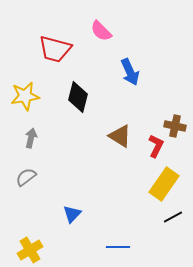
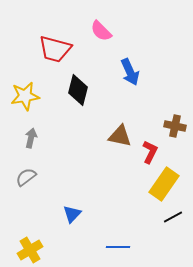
black diamond: moved 7 px up
brown triangle: rotated 20 degrees counterclockwise
red L-shape: moved 6 px left, 6 px down
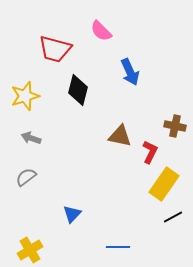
yellow star: rotated 8 degrees counterclockwise
gray arrow: rotated 84 degrees counterclockwise
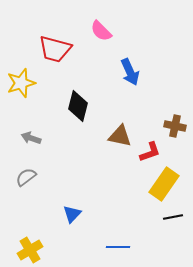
black diamond: moved 16 px down
yellow star: moved 4 px left, 13 px up
red L-shape: rotated 45 degrees clockwise
black line: rotated 18 degrees clockwise
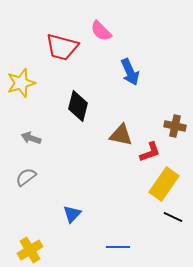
red trapezoid: moved 7 px right, 2 px up
brown triangle: moved 1 px right, 1 px up
black line: rotated 36 degrees clockwise
